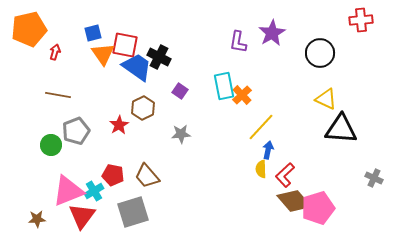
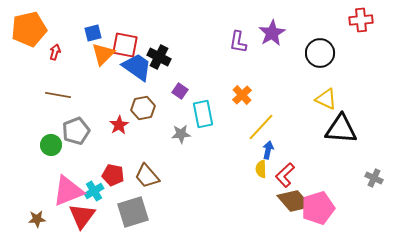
orange triangle: rotated 20 degrees clockwise
cyan rectangle: moved 21 px left, 28 px down
brown hexagon: rotated 15 degrees clockwise
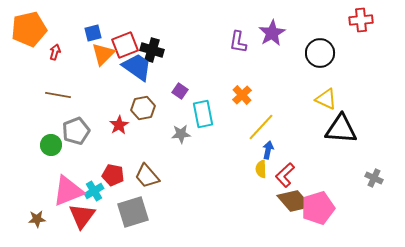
red square: rotated 32 degrees counterclockwise
black cross: moved 7 px left, 7 px up; rotated 10 degrees counterclockwise
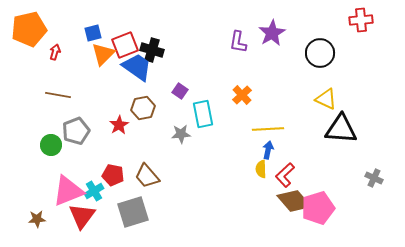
yellow line: moved 7 px right, 2 px down; rotated 44 degrees clockwise
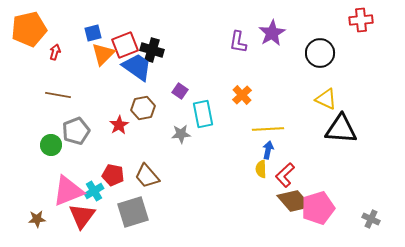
gray cross: moved 3 px left, 41 px down
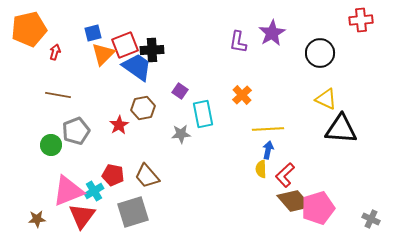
black cross: rotated 20 degrees counterclockwise
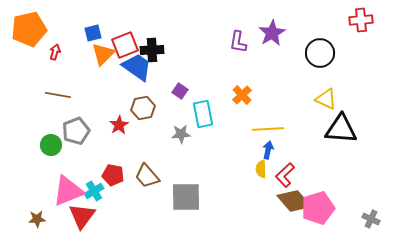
gray square: moved 53 px right, 15 px up; rotated 16 degrees clockwise
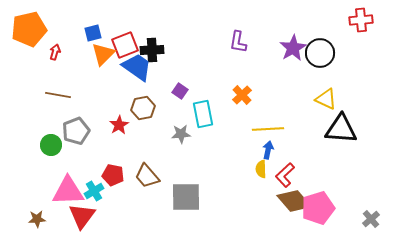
purple star: moved 21 px right, 15 px down
pink triangle: rotated 20 degrees clockwise
gray cross: rotated 24 degrees clockwise
